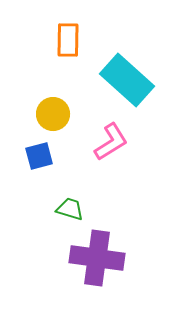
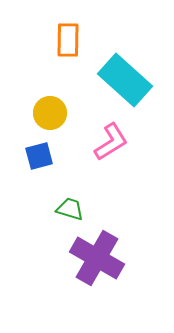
cyan rectangle: moved 2 px left
yellow circle: moved 3 px left, 1 px up
purple cross: rotated 22 degrees clockwise
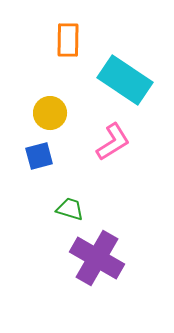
cyan rectangle: rotated 8 degrees counterclockwise
pink L-shape: moved 2 px right
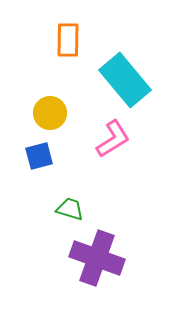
cyan rectangle: rotated 16 degrees clockwise
pink L-shape: moved 3 px up
purple cross: rotated 10 degrees counterclockwise
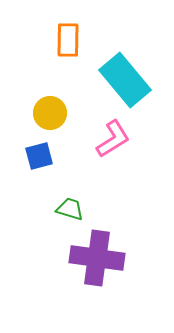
purple cross: rotated 12 degrees counterclockwise
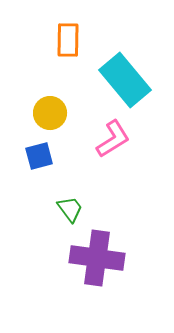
green trapezoid: rotated 36 degrees clockwise
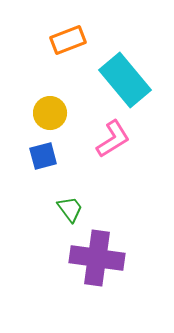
orange rectangle: rotated 68 degrees clockwise
blue square: moved 4 px right
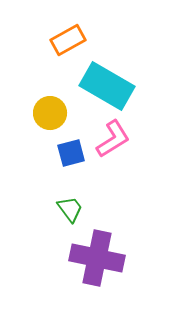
orange rectangle: rotated 8 degrees counterclockwise
cyan rectangle: moved 18 px left, 6 px down; rotated 20 degrees counterclockwise
blue square: moved 28 px right, 3 px up
purple cross: rotated 4 degrees clockwise
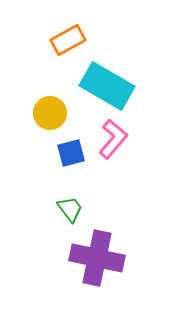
pink L-shape: rotated 18 degrees counterclockwise
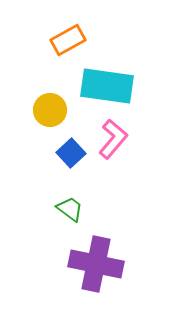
cyan rectangle: rotated 22 degrees counterclockwise
yellow circle: moved 3 px up
blue square: rotated 28 degrees counterclockwise
green trapezoid: rotated 16 degrees counterclockwise
purple cross: moved 1 px left, 6 px down
